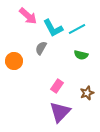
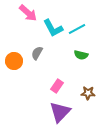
pink arrow: moved 3 px up
gray semicircle: moved 4 px left, 5 px down
brown star: moved 1 px right; rotated 24 degrees clockwise
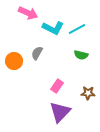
pink arrow: rotated 18 degrees counterclockwise
cyan L-shape: rotated 35 degrees counterclockwise
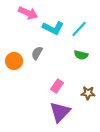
cyan line: moved 2 px right; rotated 18 degrees counterclockwise
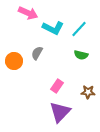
brown star: moved 1 px up
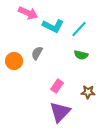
cyan L-shape: moved 2 px up
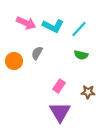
pink arrow: moved 2 px left, 10 px down
pink rectangle: moved 2 px right
purple triangle: rotated 15 degrees counterclockwise
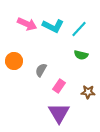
pink arrow: moved 1 px right, 1 px down
gray semicircle: moved 4 px right, 17 px down
purple triangle: moved 1 px left, 1 px down
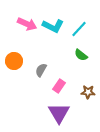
green semicircle: rotated 24 degrees clockwise
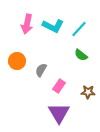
pink arrow: rotated 78 degrees clockwise
orange circle: moved 3 px right
